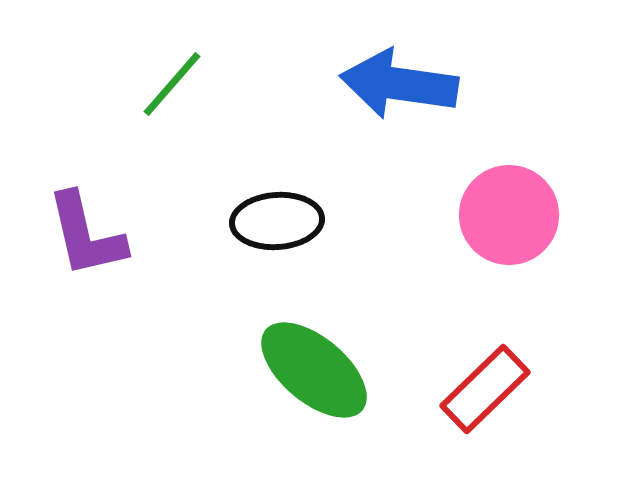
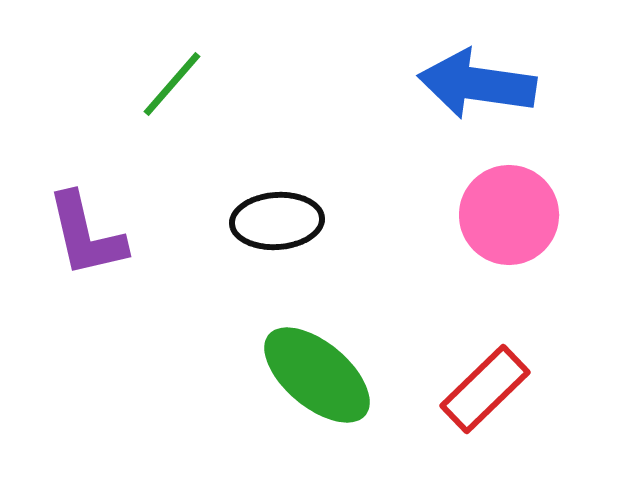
blue arrow: moved 78 px right
green ellipse: moved 3 px right, 5 px down
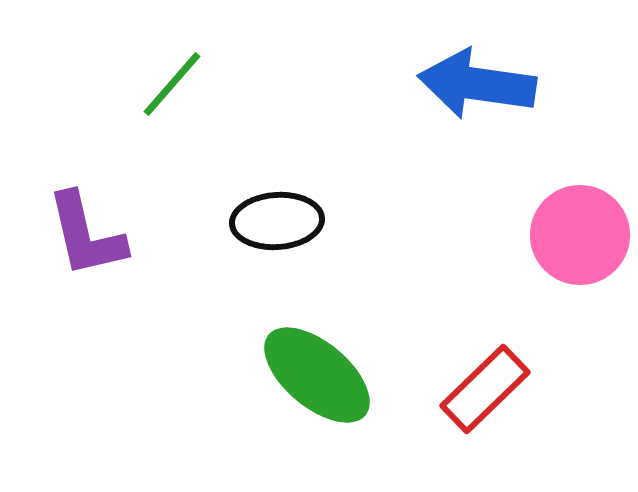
pink circle: moved 71 px right, 20 px down
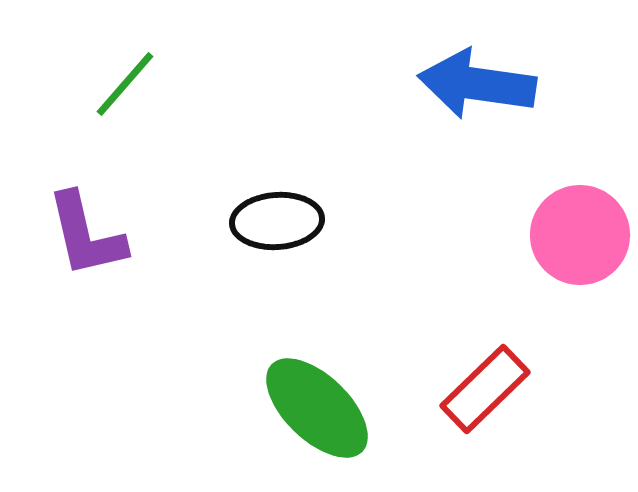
green line: moved 47 px left
green ellipse: moved 33 px down; rotated 4 degrees clockwise
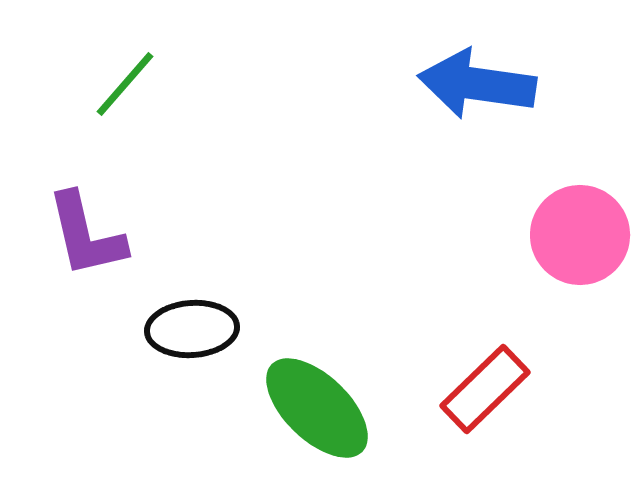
black ellipse: moved 85 px left, 108 px down
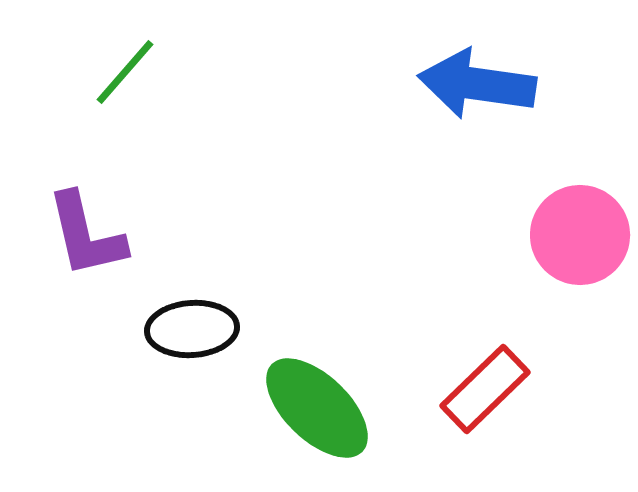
green line: moved 12 px up
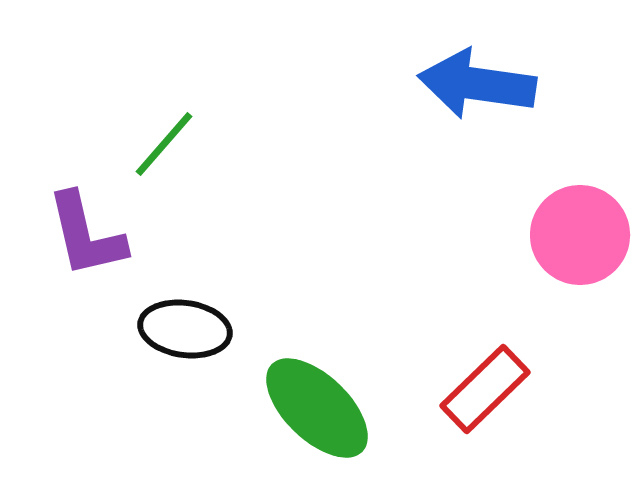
green line: moved 39 px right, 72 px down
black ellipse: moved 7 px left; rotated 12 degrees clockwise
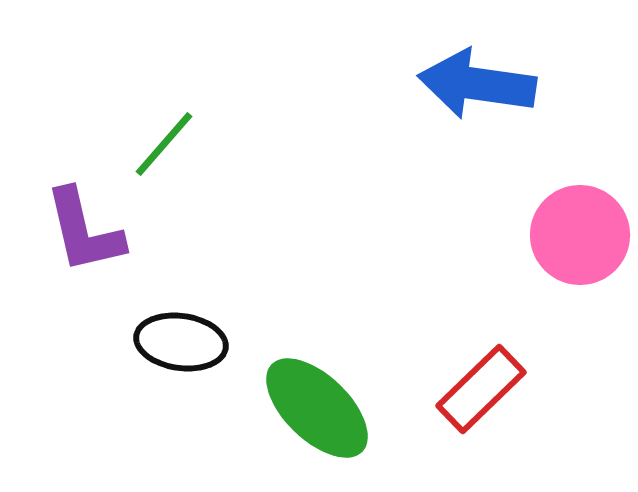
purple L-shape: moved 2 px left, 4 px up
black ellipse: moved 4 px left, 13 px down
red rectangle: moved 4 px left
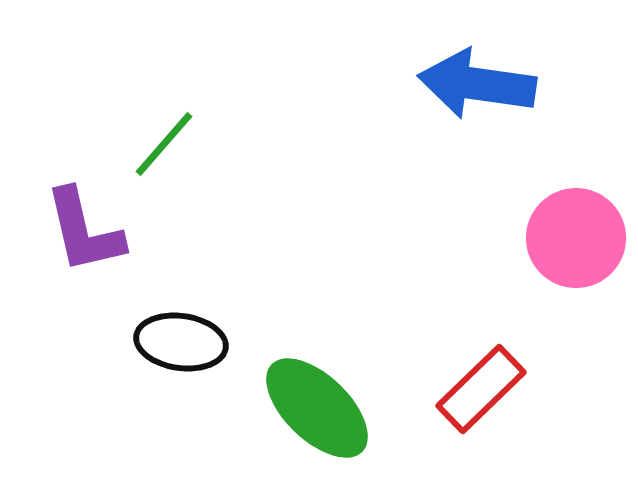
pink circle: moved 4 px left, 3 px down
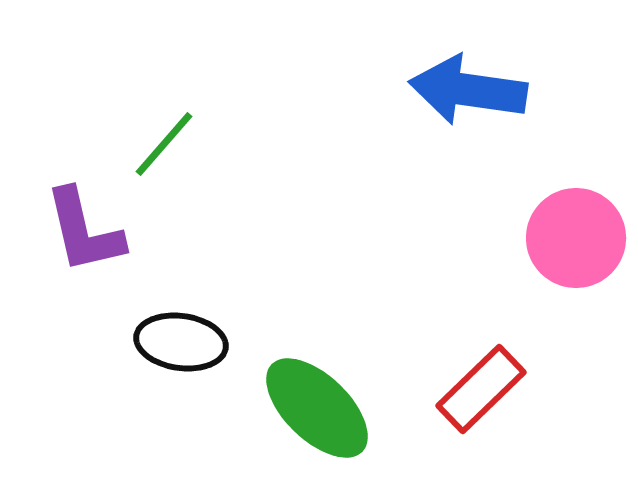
blue arrow: moved 9 px left, 6 px down
